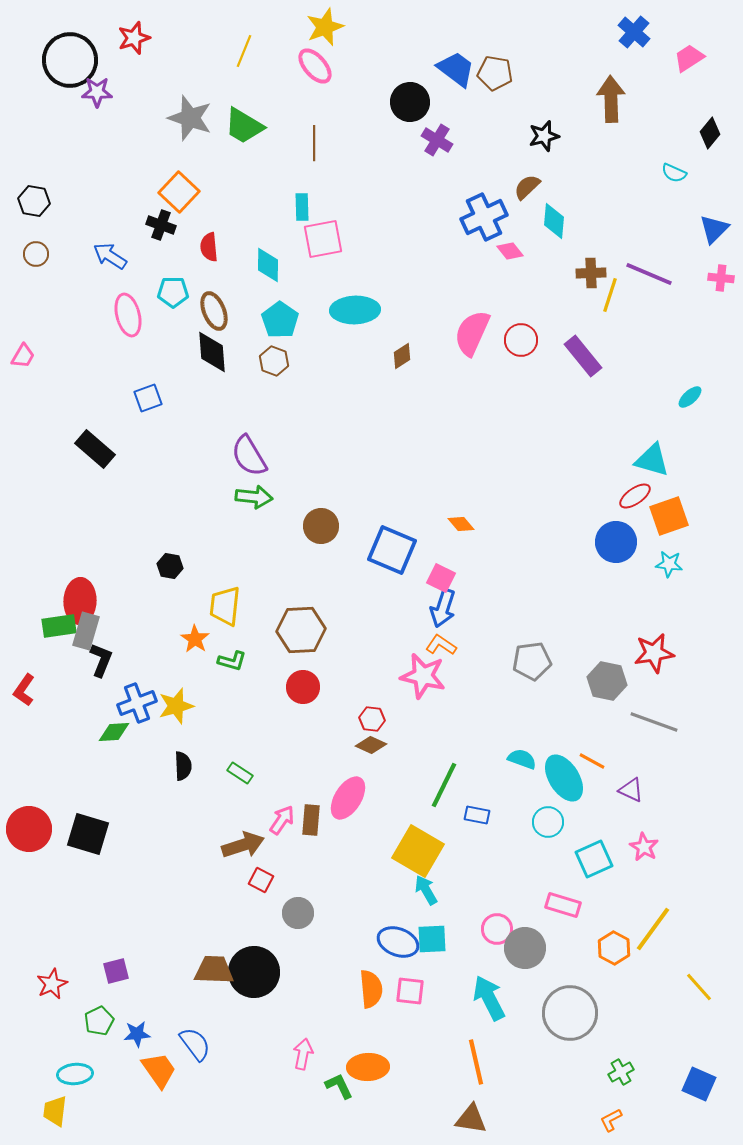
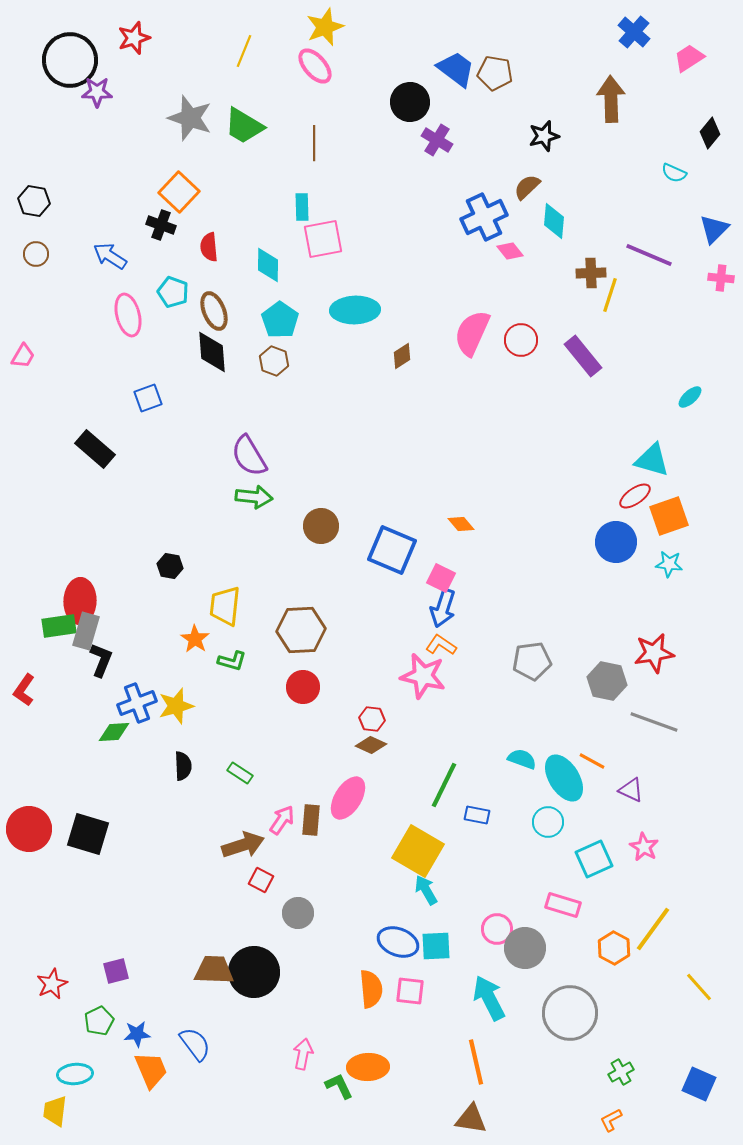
purple line at (649, 274): moved 19 px up
cyan pentagon at (173, 292): rotated 20 degrees clockwise
cyan square at (432, 939): moved 4 px right, 7 px down
orange trapezoid at (159, 1070): moved 8 px left; rotated 12 degrees clockwise
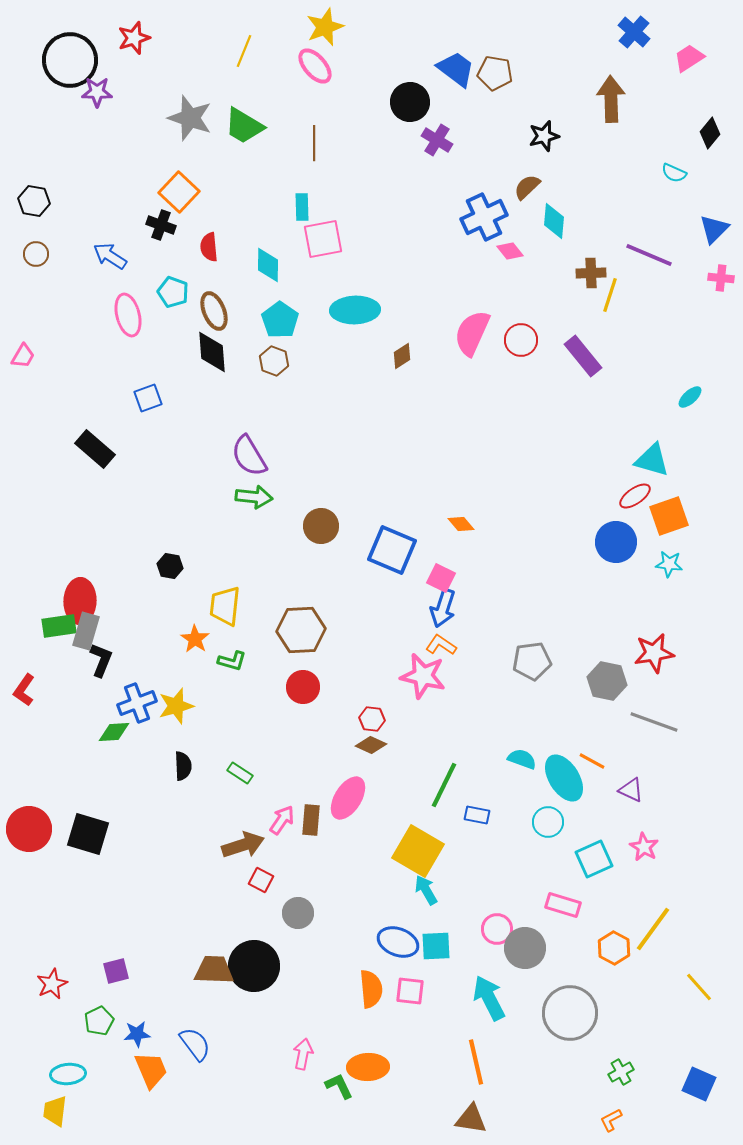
black circle at (254, 972): moved 6 px up
cyan ellipse at (75, 1074): moved 7 px left
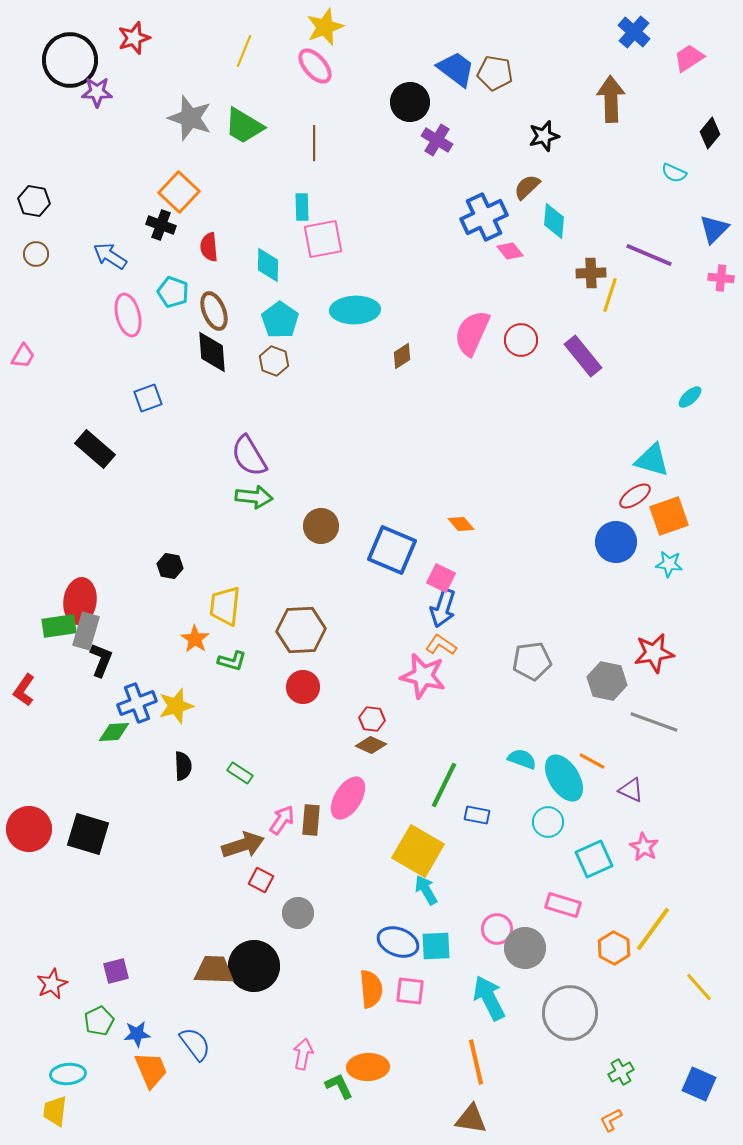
red ellipse at (80, 601): rotated 6 degrees clockwise
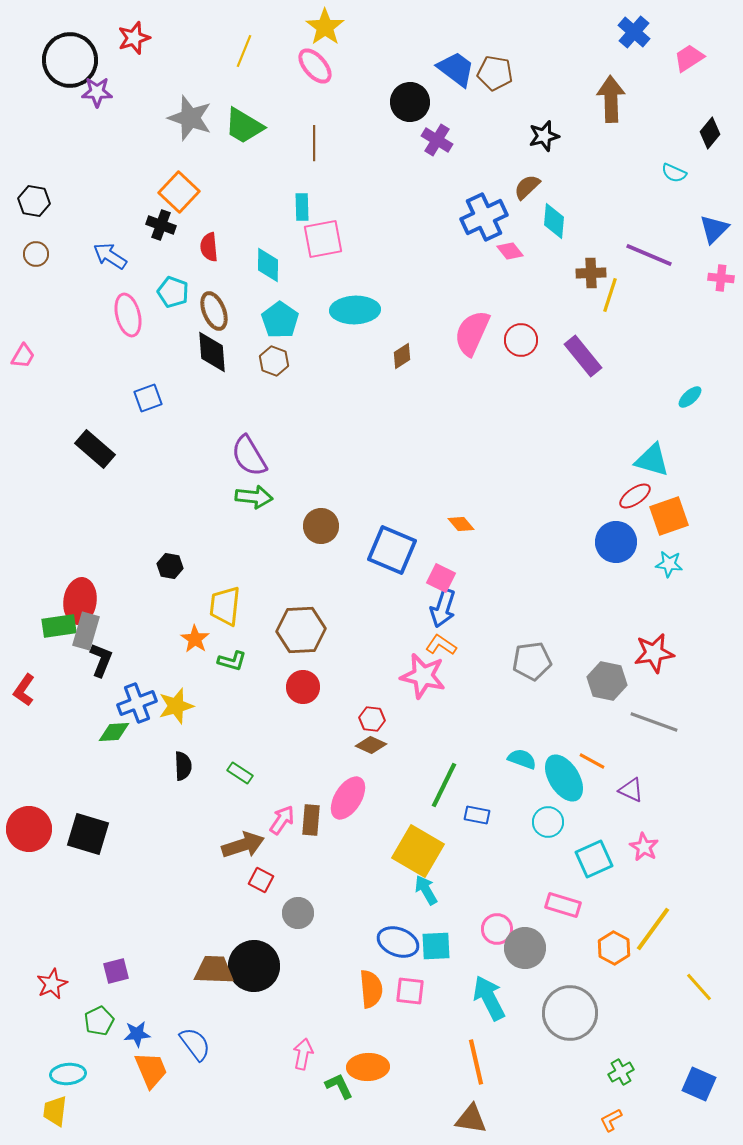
yellow star at (325, 27): rotated 15 degrees counterclockwise
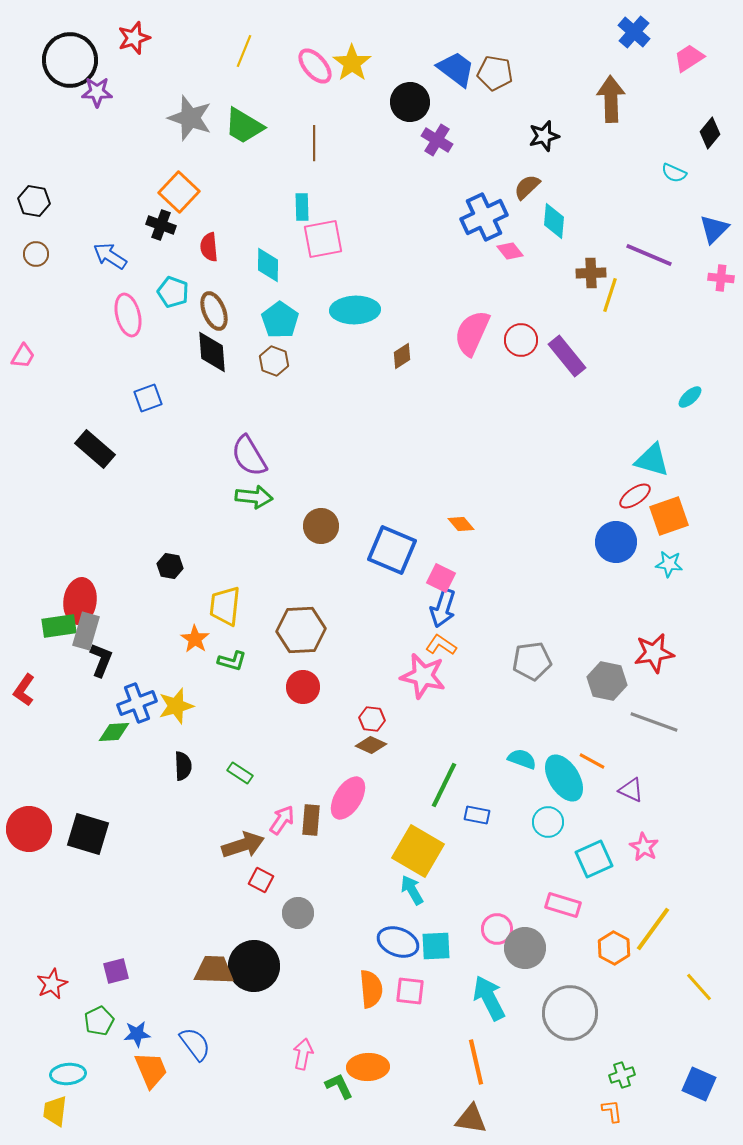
yellow star at (325, 27): moved 27 px right, 36 px down
purple rectangle at (583, 356): moved 16 px left
cyan arrow at (426, 890): moved 14 px left
green cross at (621, 1072): moved 1 px right, 3 px down; rotated 10 degrees clockwise
orange L-shape at (611, 1120): moved 1 px right, 9 px up; rotated 110 degrees clockwise
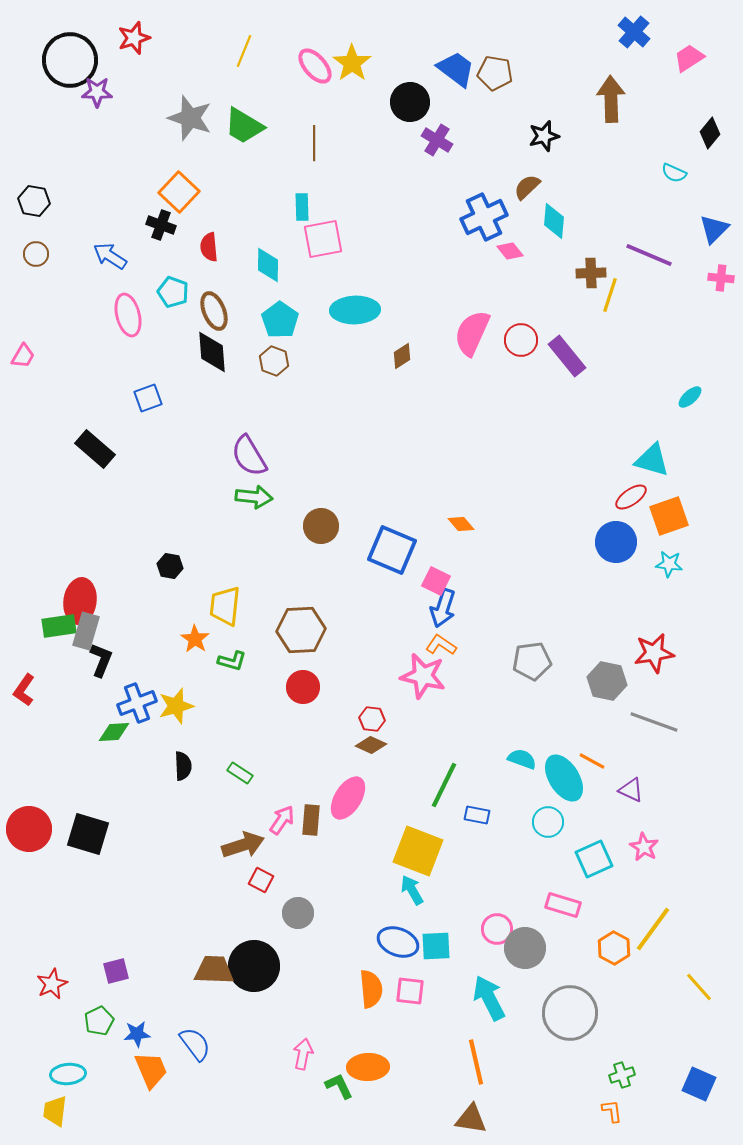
red ellipse at (635, 496): moved 4 px left, 1 px down
pink square at (441, 578): moved 5 px left, 3 px down
yellow square at (418, 851): rotated 9 degrees counterclockwise
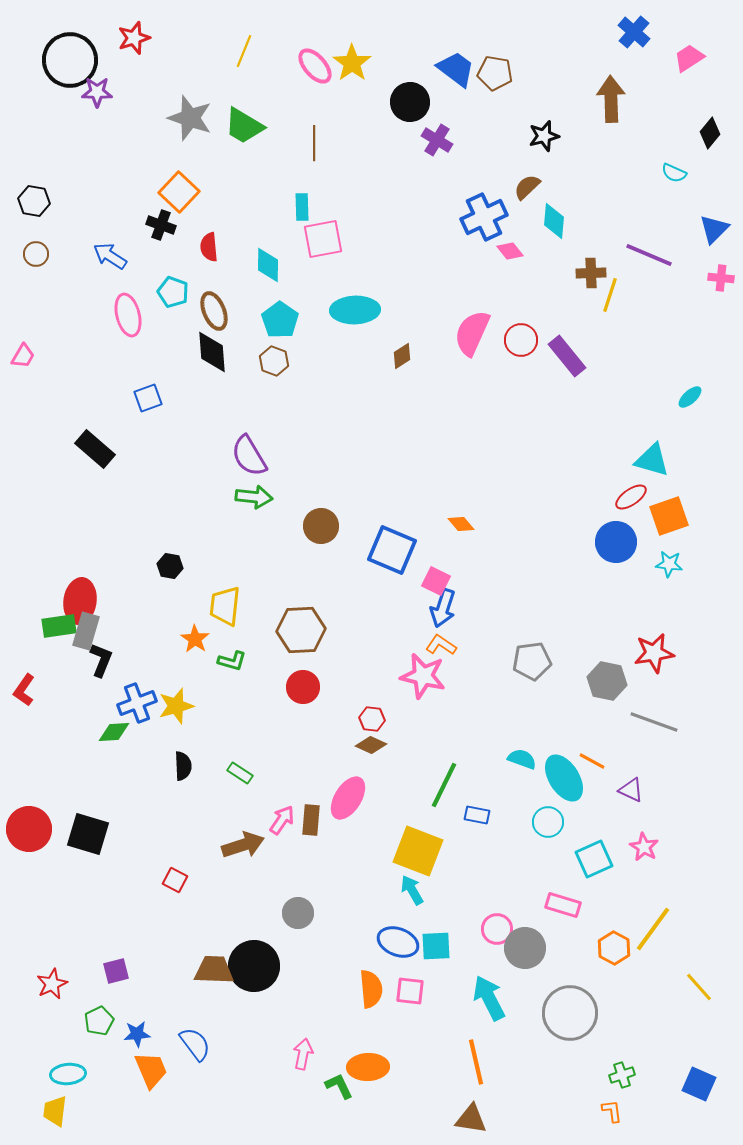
red square at (261, 880): moved 86 px left
